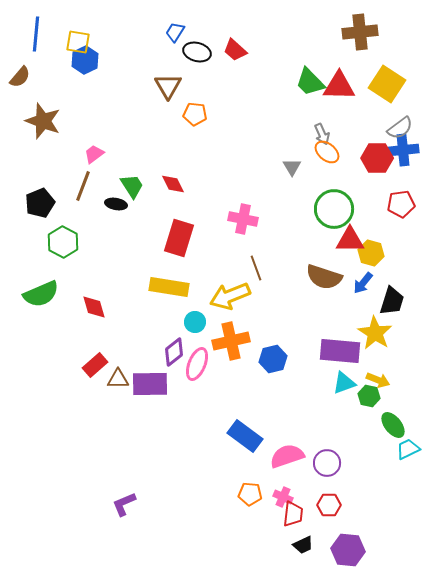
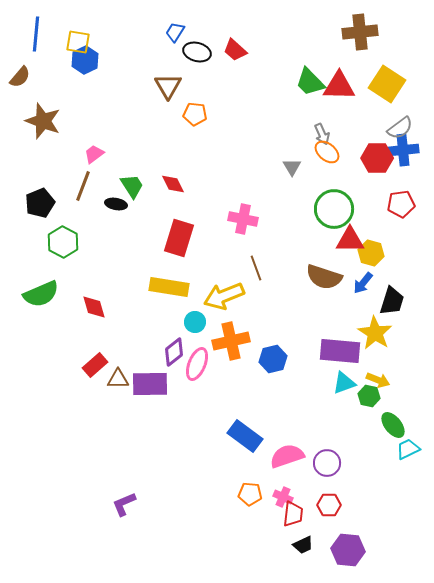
yellow arrow at (230, 296): moved 6 px left
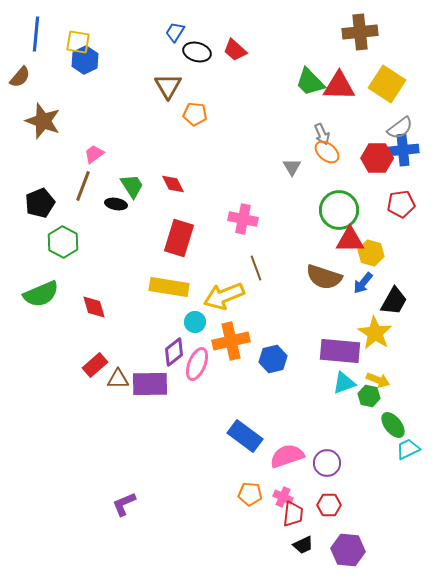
green circle at (334, 209): moved 5 px right, 1 px down
black trapezoid at (392, 301): moved 2 px right; rotated 12 degrees clockwise
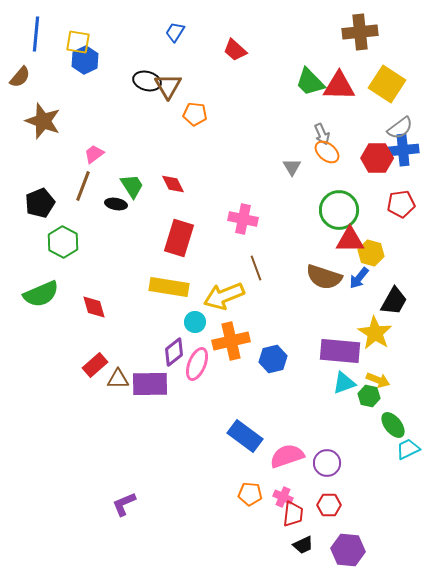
black ellipse at (197, 52): moved 50 px left, 29 px down
blue arrow at (363, 283): moved 4 px left, 5 px up
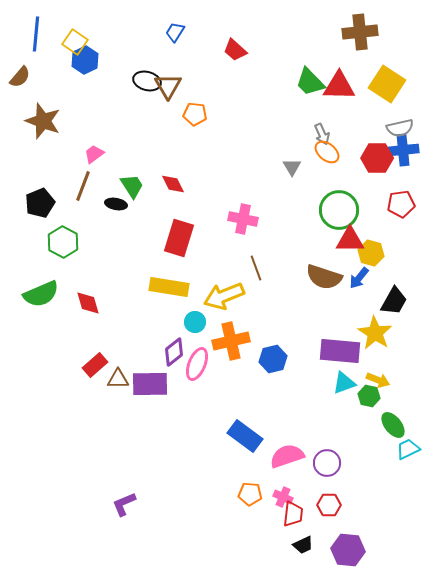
yellow square at (78, 42): moved 3 px left; rotated 25 degrees clockwise
gray semicircle at (400, 128): rotated 24 degrees clockwise
red diamond at (94, 307): moved 6 px left, 4 px up
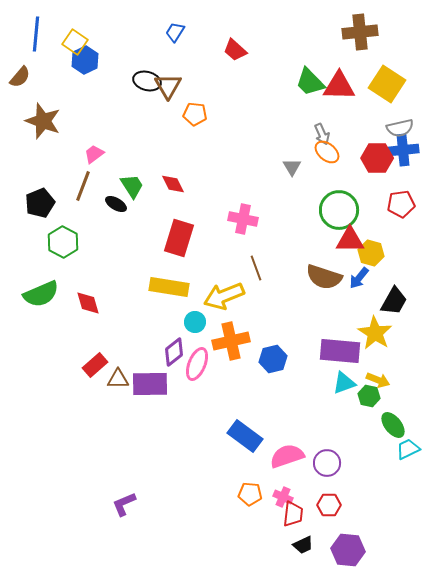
black ellipse at (116, 204): rotated 20 degrees clockwise
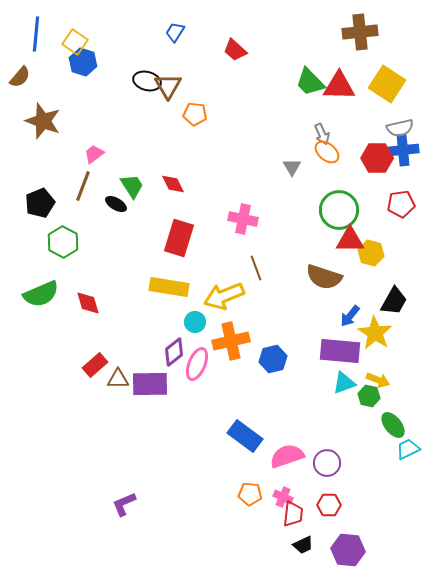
blue hexagon at (85, 60): moved 2 px left, 2 px down; rotated 16 degrees counterclockwise
blue arrow at (359, 278): moved 9 px left, 38 px down
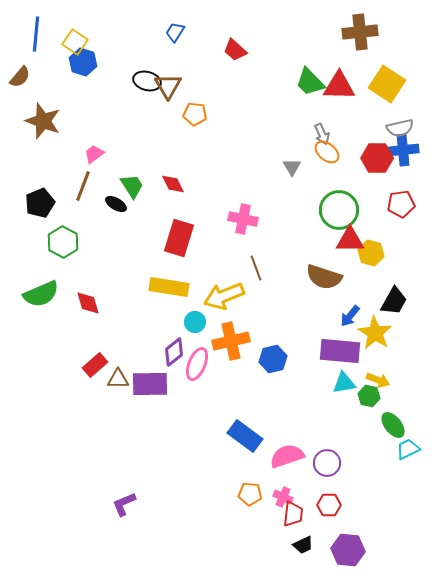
cyan triangle at (344, 383): rotated 10 degrees clockwise
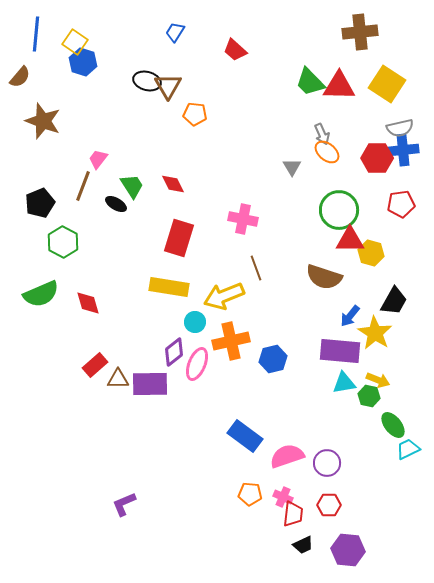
pink trapezoid at (94, 154): moved 4 px right, 5 px down; rotated 15 degrees counterclockwise
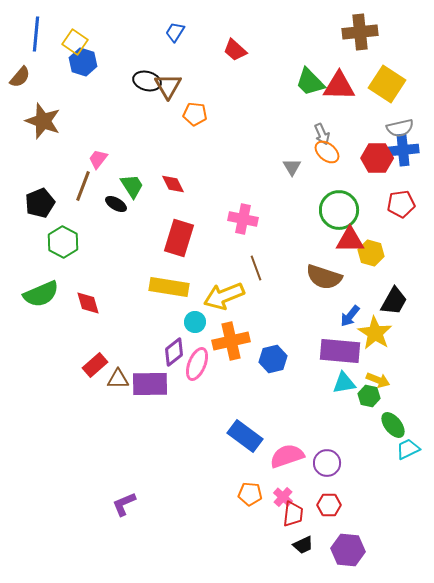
pink cross at (283, 497): rotated 18 degrees clockwise
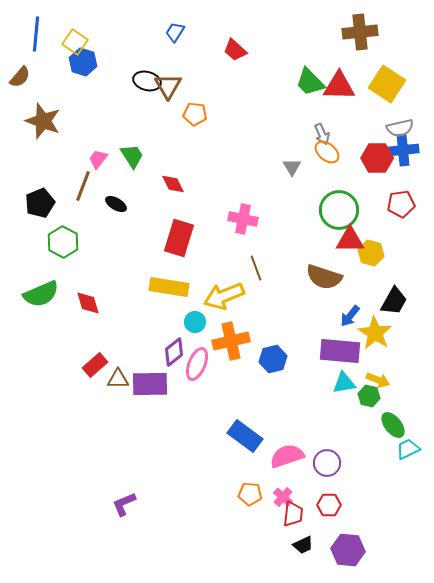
green trapezoid at (132, 186): moved 30 px up
